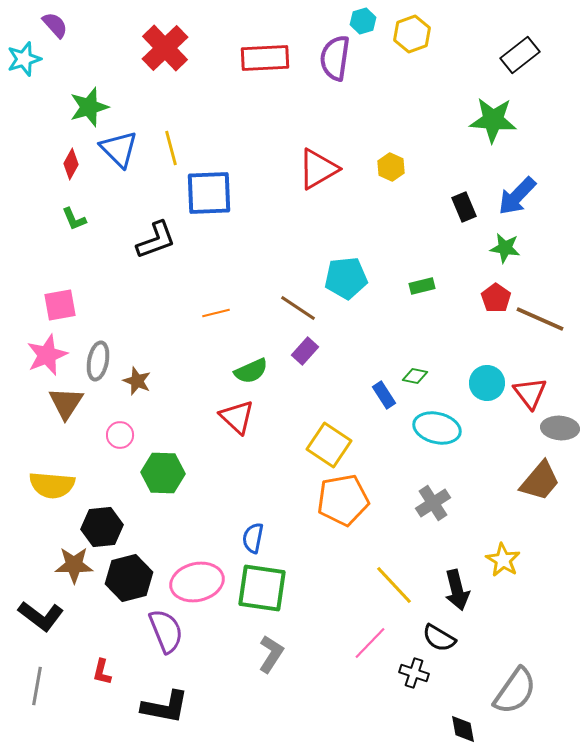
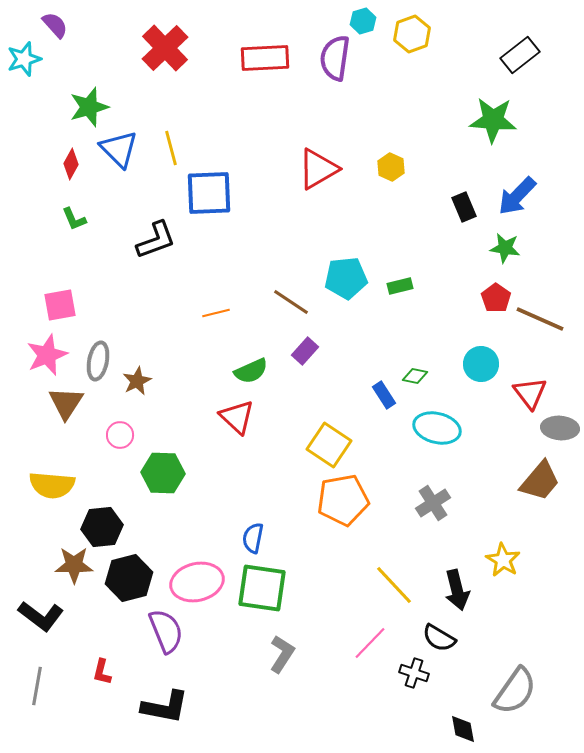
green rectangle at (422, 286): moved 22 px left
brown line at (298, 308): moved 7 px left, 6 px up
brown star at (137, 381): rotated 24 degrees clockwise
cyan circle at (487, 383): moved 6 px left, 19 px up
gray L-shape at (271, 654): moved 11 px right
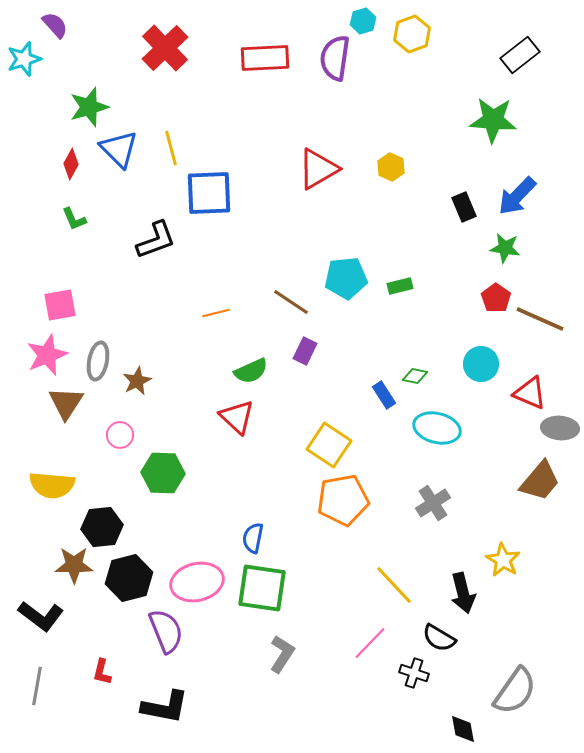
purple rectangle at (305, 351): rotated 16 degrees counterclockwise
red triangle at (530, 393): rotated 30 degrees counterclockwise
black arrow at (457, 590): moved 6 px right, 3 px down
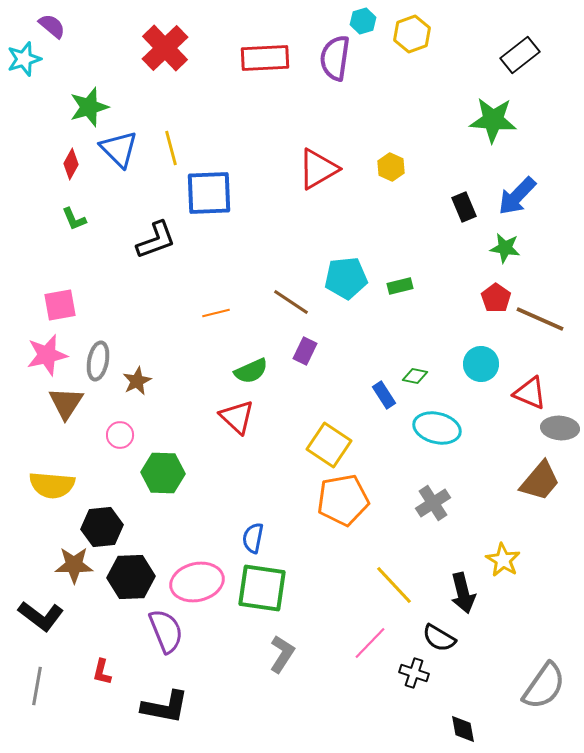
purple semicircle at (55, 25): moved 3 px left, 1 px down; rotated 8 degrees counterclockwise
pink star at (47, 355): rotated 9 degrees clockwise
black hexagon at (129, 578): moved 2 px right, 1 px up; rotated 12 degrees clockwise
gray semicircle at (515, 691): moved 29 px right, 5 px up
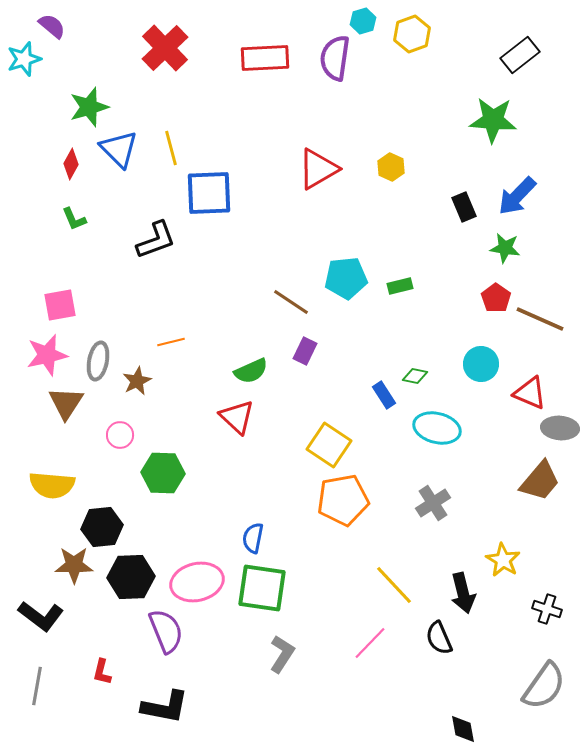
orange line at (216, 313): moved 45 px left, 29 px down
black semicircle at (439, 638): rotated 36 degrees clockwise
black cross at (414, 673): moved 133 px right, 64 px up
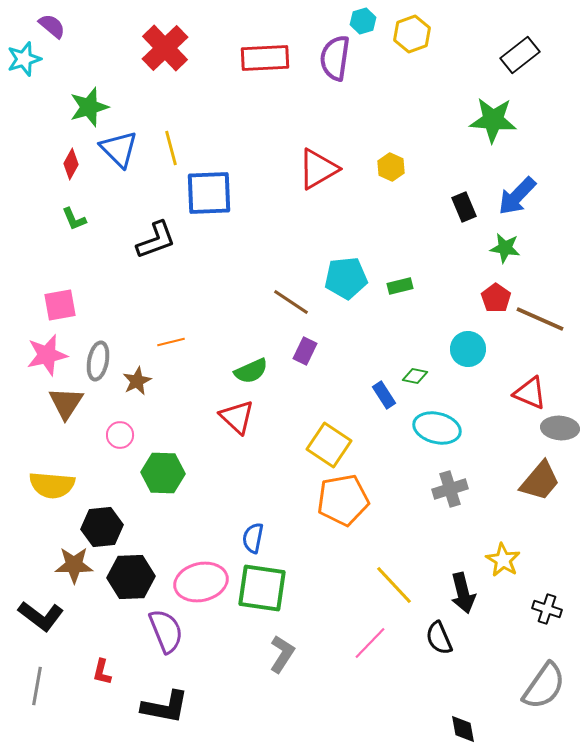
cyan circle at (481, 364): moved 13 px left, 15 px up
gray cross at (433, 503): moved 17 px right, 14 px up; rotated 16 degrees clockwise
pink ellipse at (197, 582): moved 4 px right
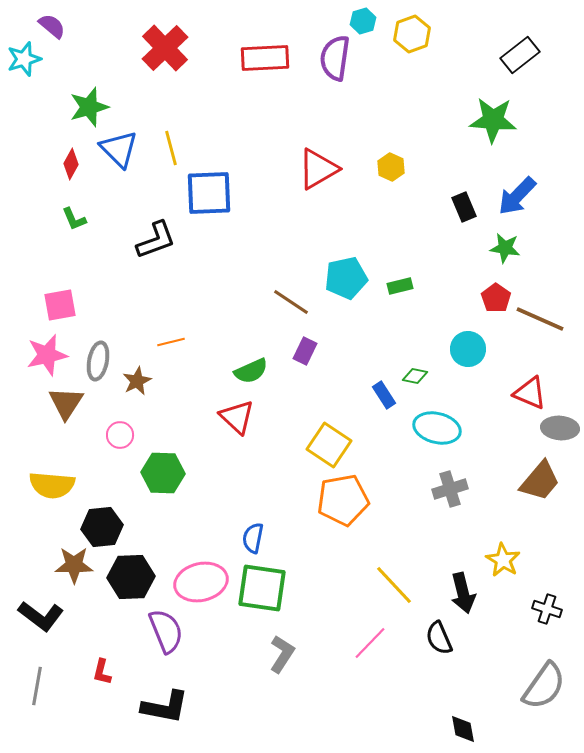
cyan pentagon at (346, 278): rotated 6 degrees counterclockwise
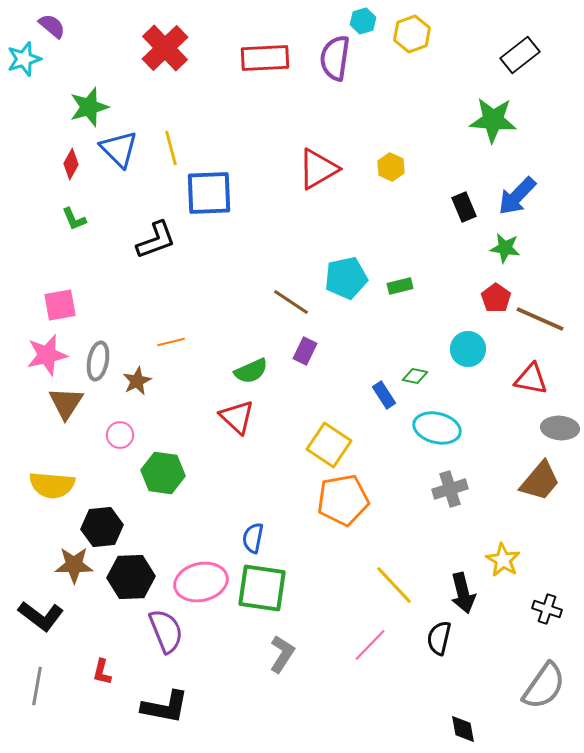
red triangle at (530, 393): moved 1 px right, 14 px up; rotated 12 degrees counterclockwise
green hexagon at (163, 473): rotated 6 degrees clockwise
black semicircle at (439, 638): rotated 36 degrees clockwise
pink line at (370, 643): moved 2 px down
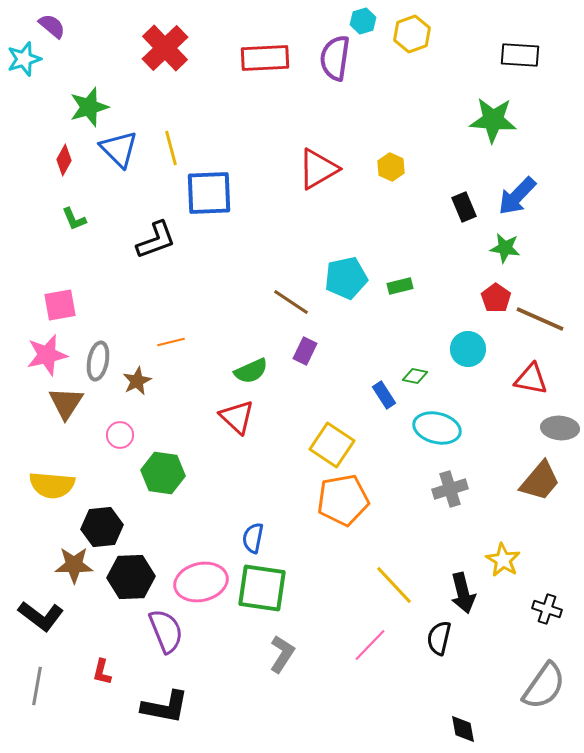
black rectangle at (520, 55): rotated 42 degrees clockwise
red diamond at (71, 164): moved 7 px left, 4 px up
yellow square at (329, 445): moved 3 px right
